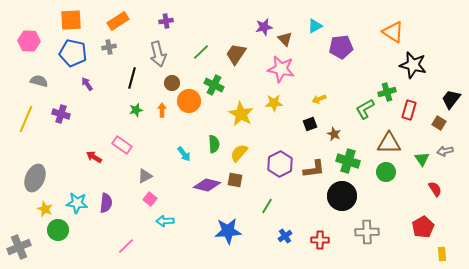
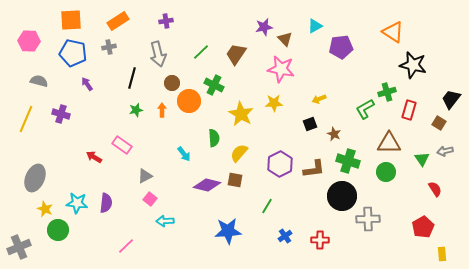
green semicircle at (214, 144): moved 6 px up
gray cross at (367, 232): moved 1 px right, 13 px up
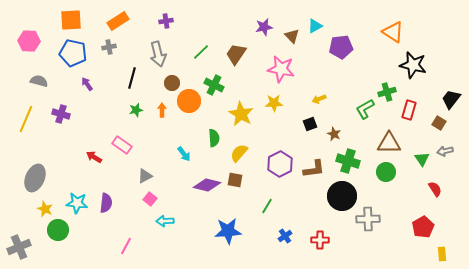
brown triangle at (285, 39): moved 7 px right, 3 px up
pink line at (126, 246): rotated 18 degrees counterclockwise
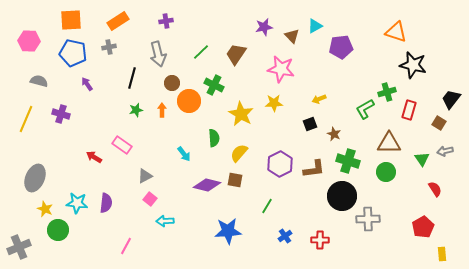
orange triangle at (393, 32): moved 3 px right; rotated 15 degrees counterclockwise
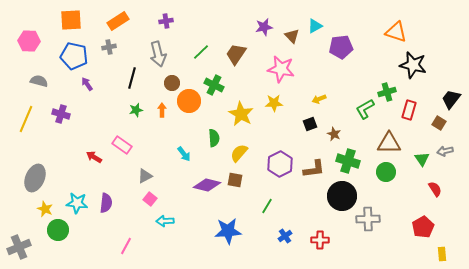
blue pentagon at (73, 53): moved 1 px right, 3 px down
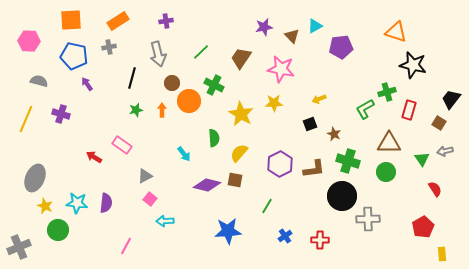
brown trapezoid at (236, 54): moved 5 px right, 4 px down
yellow star at (45, 209): moved 3 px up
